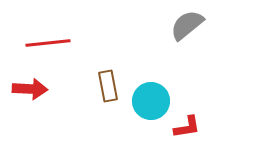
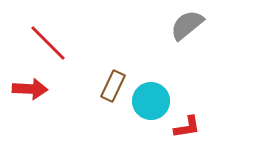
red line: rotated 51 degrees clockwise
brown rectangle: moved 5 px right; rotated 36 degrees clockwise
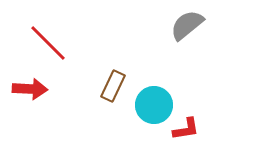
cyan circle: moved 3 px right, 4 px down
red L-shape: moved 1 px left, 2 px down
